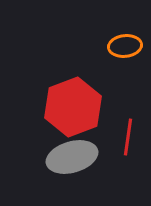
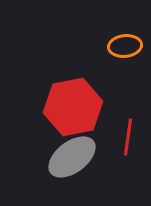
red hexagon: rotated 10 degrees clockwise
gray ellipse: rotated 21 degrees counterclockwise
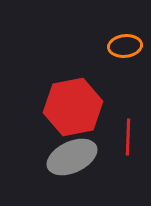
red line: rotated 6 degrees counterclockwise
gray ellipse: rotated 12 degrees clockwise
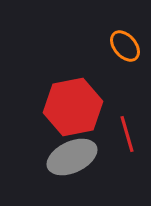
orange ellipse: rotated 56 degrees clockwise
red line: moved 1 px left, 3 px up; rotated 18 degrees counterclockwise
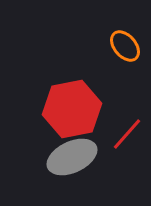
red hexagon: moved 1 px left, 2 px down
red line: rotated 57 degrees clockwise
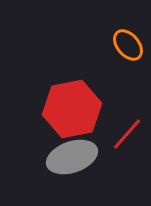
orange ellipse: moved 3 px right, 1 px up
gray ellipse: rotated 6 degrees clockwise
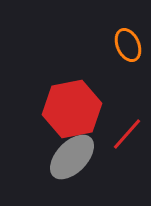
orange ellipse: rotated 16 degrees clockwise
gray ellipse: rotated 27 degrees counterclockwise
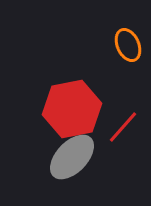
red line: moved 4 px left, 7 px up
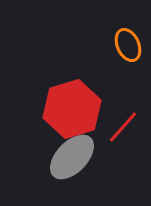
red hexagon: rotated 6 degrees counterclockwise
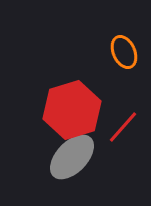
orange ellipse: moved 4 px left, 7 px down
red hexagon: moved 1 px down
